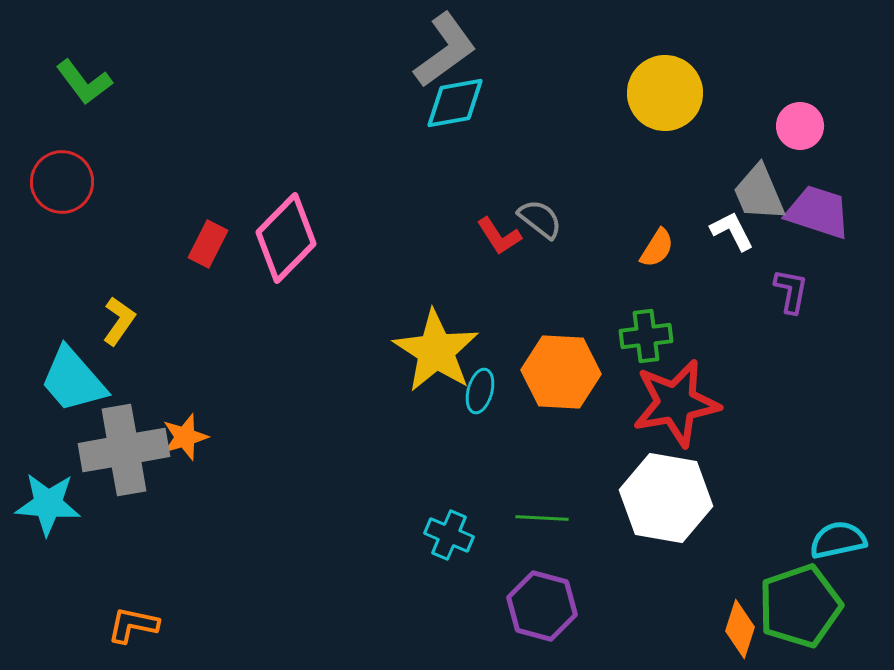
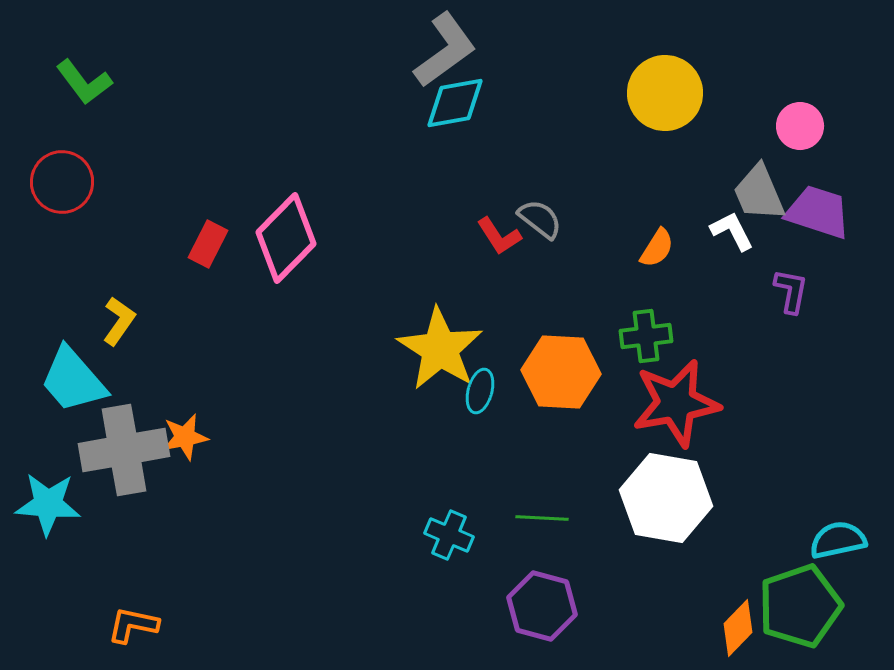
yellow star: moved 4 px right, 2 px up
orange star: rotated 6 degrees clockwise
orange diamond: moved 2 px left, 1 px up; rotated 26 degrees clockwise
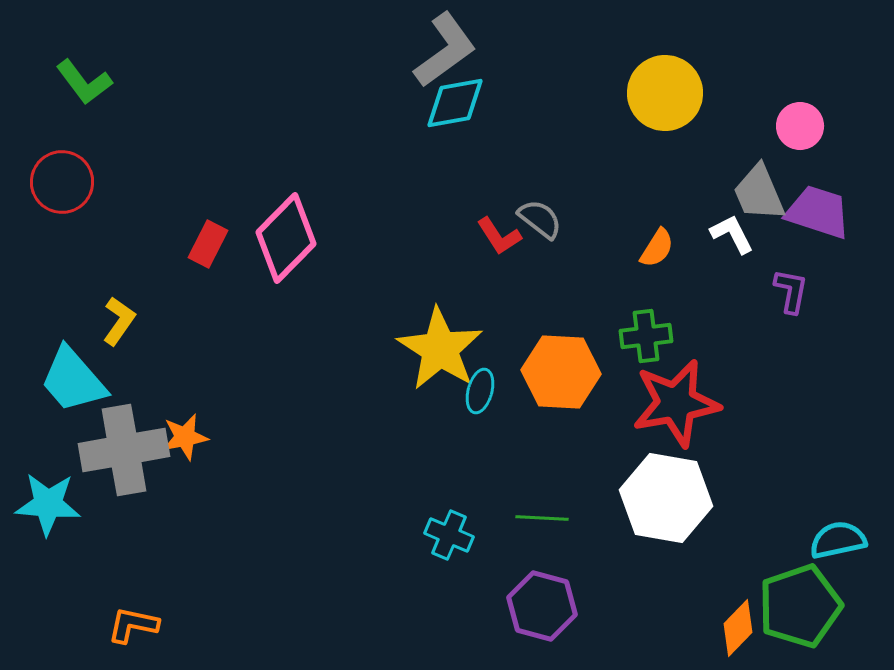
white L-shape: moved 3 px down
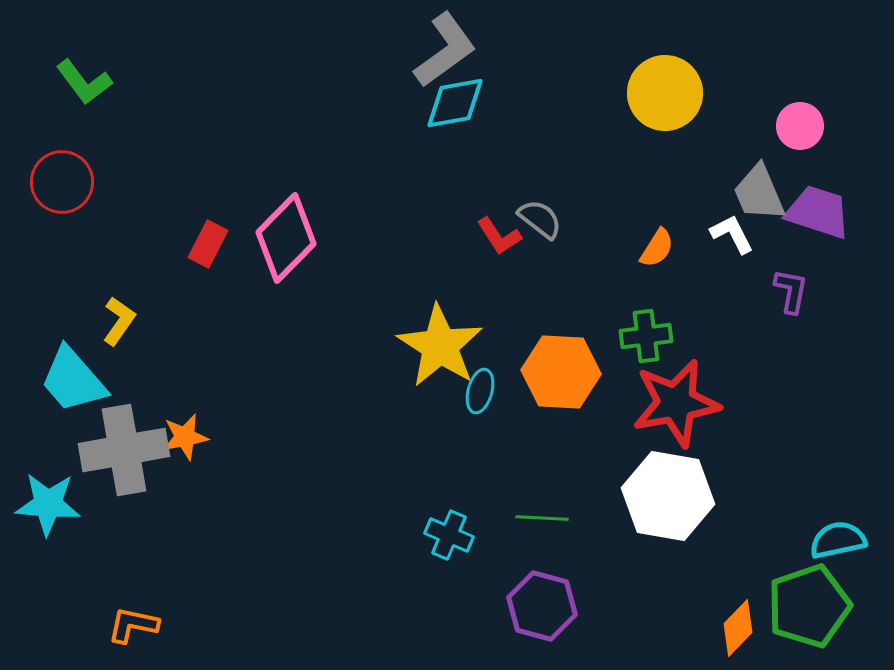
yellow star: moved 3 px up
white hexagon: moved 2 px right, 2 px up
green pentagon: moved 9 px right
